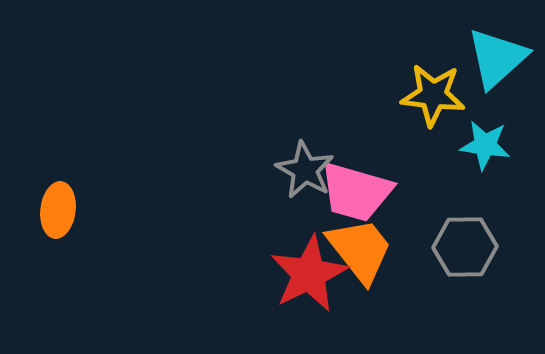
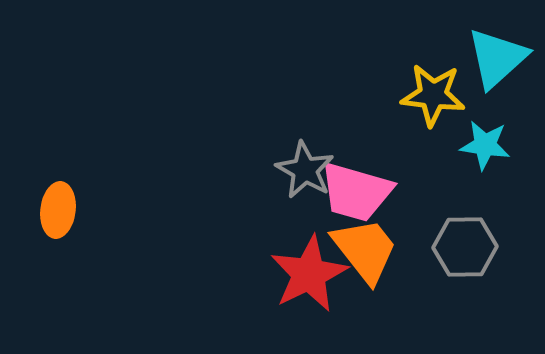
orange trapezoid: moved 5 px right
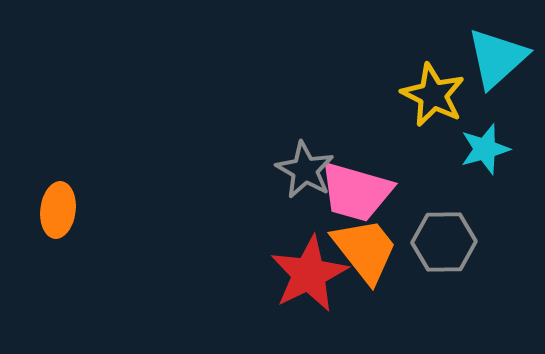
yellow star: rotated 20 degrees clockwise
cyan star: moved 4 px down; rotated 24 degrees counterclockwise
gray hexagon: moved 21 px left, 5 px up
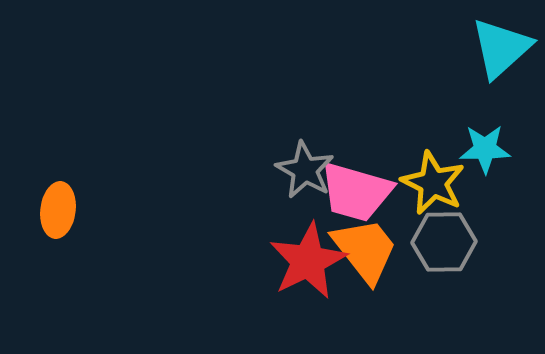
cyan triangle: moved 4 px right, 10 px up
yellow star: moved 88 px down
cyan star: rotated 15 degrees clockwise
red star: moved 1 px left, 13 px up
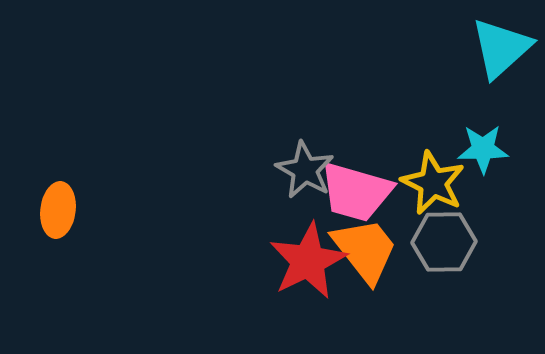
cyan star: moved 2 px left
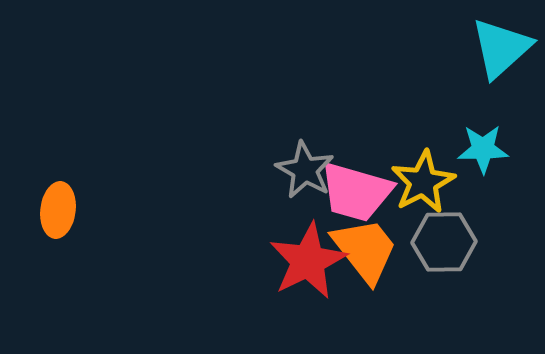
yellow star: moved 10 px left, 1 px up; rotated 18 degrees clockwise
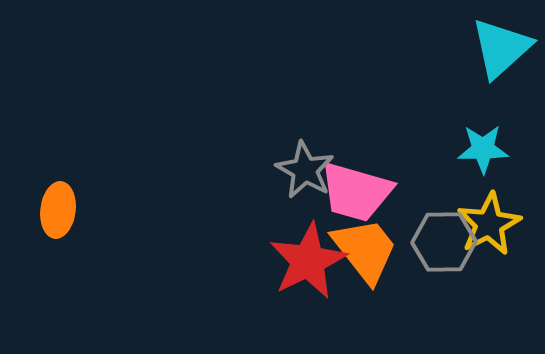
yellow star: moved 66 px right, 42 px down
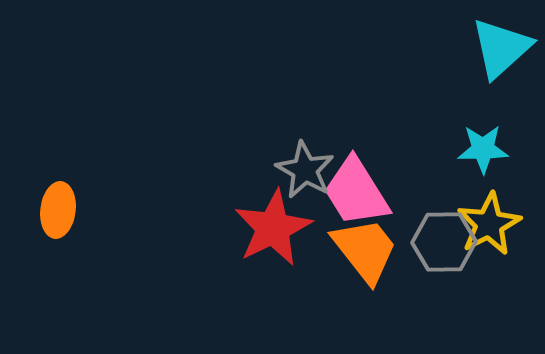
pink trapezoid: rotated 42 degrees clockwise
red star: moved 35 px left, 33 px up
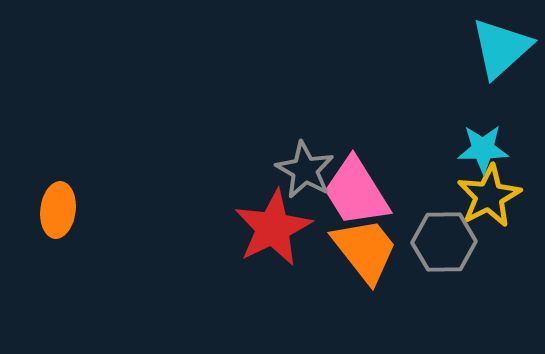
yellow star: moved 28 px up
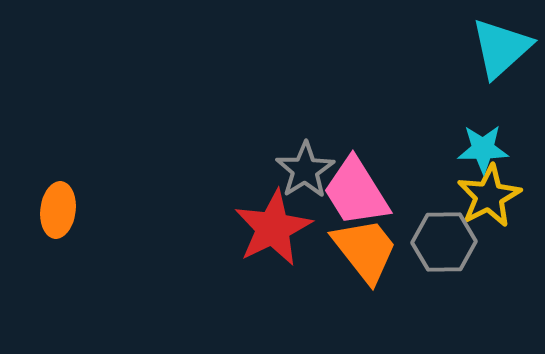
gray star: rotated 10 degrees clockwise
